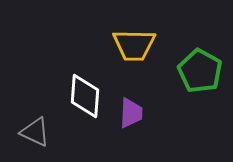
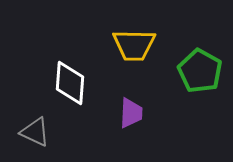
white diamond: moved 15 px left, 13 px up
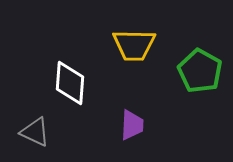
purple trapezoid: moved 1 px right, 12 px down
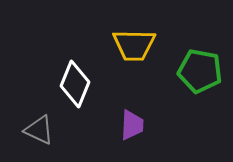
green pentagon: rotated 18 degrees counterclockwise
white diamond: moved 5 px right, 1 px down; rotated 18 degrees clockwise
gray triangle: moved 4 px right, 2 px up
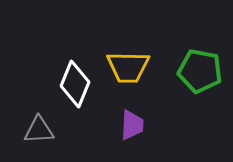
yellow trapezoid: moved 6 px left, 22 px down
gray triangle: rotated 28 degrees counterclockwise
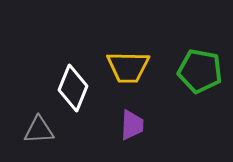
white diamond: moved 2 px left, 4 px down
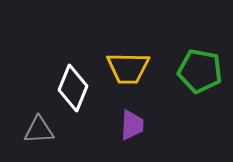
yellow trapezoid: moved 1 px down
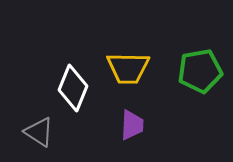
green pentagon: rotated 21 degrees counterclockwise
gray triangle: moved 2 px down; rotated 36 degrees clockwise
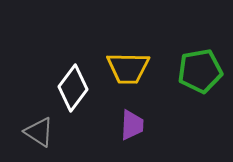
white diamond: rotated 15 degrees clockwise
